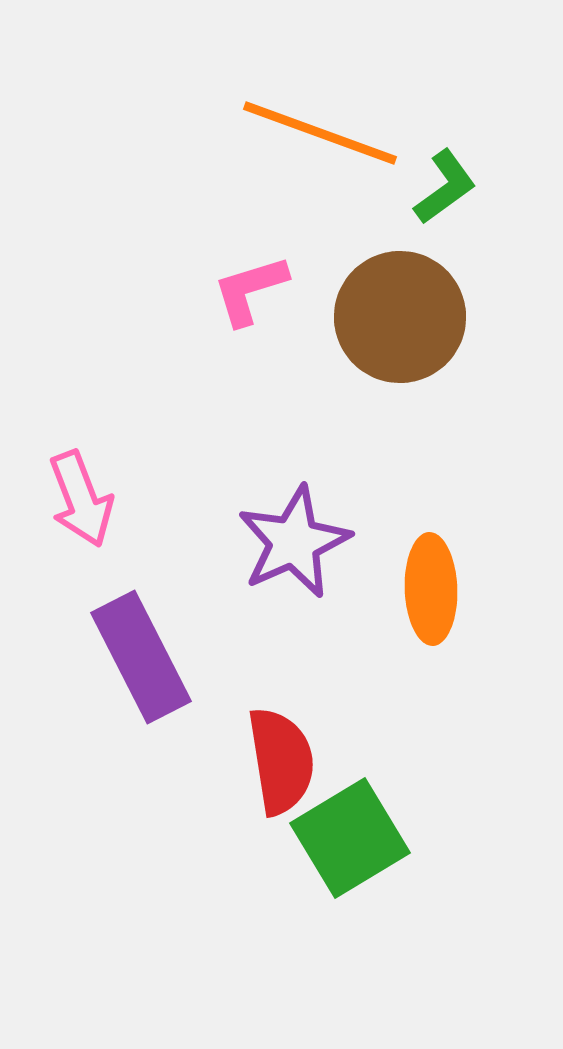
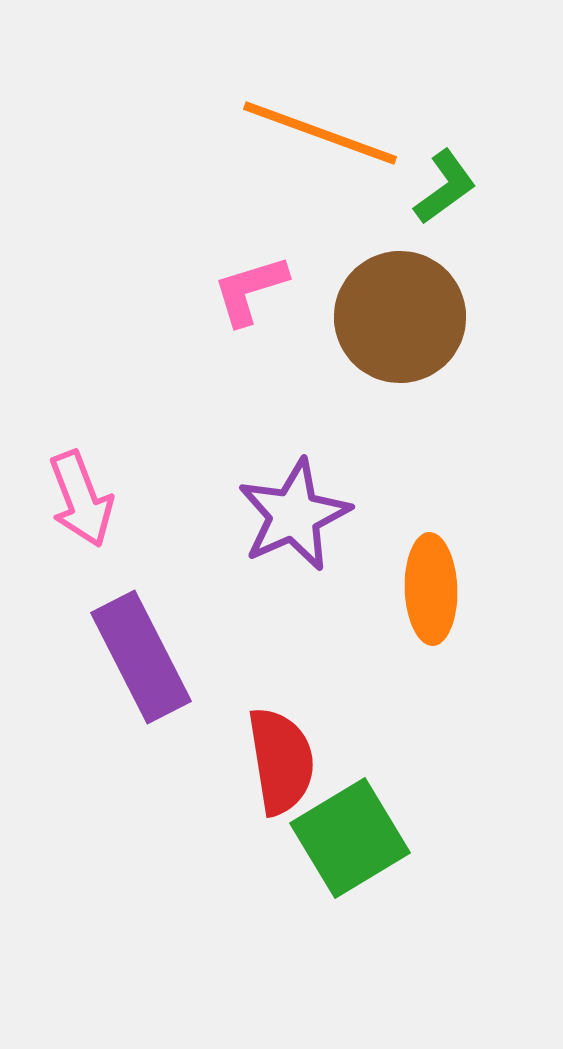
purple star: moved 27 px up
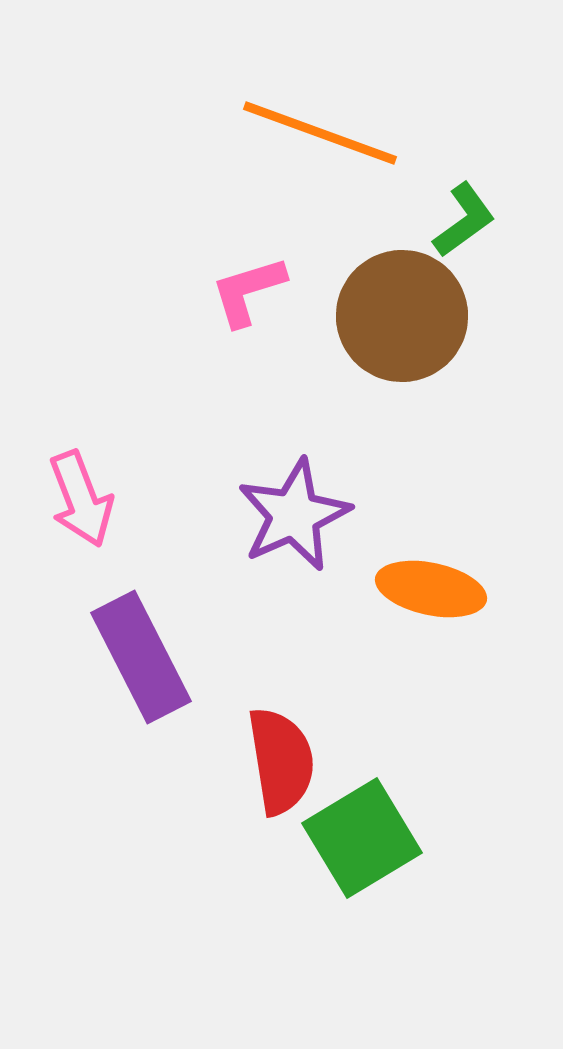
green L-shape: moved 19 px right, 33 px down
pink L-shape: moved 2 px left, 1 px down
brown circle: moved 2 px right, 1 px up
orange ellipse: rotated 76 degrees counterclockwise
green square: moved 12 px right
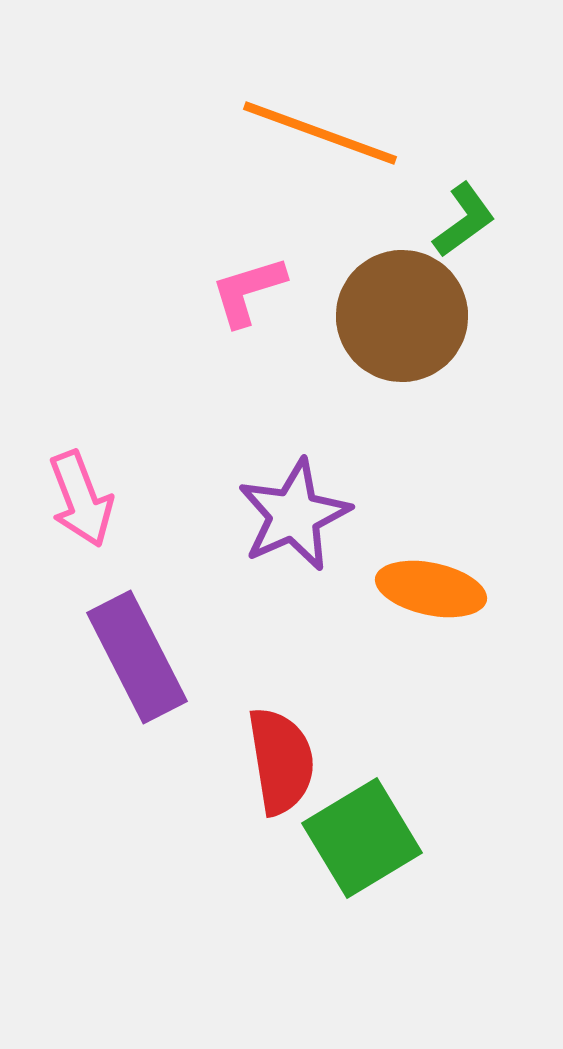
purple rectangle: moved 4 px left
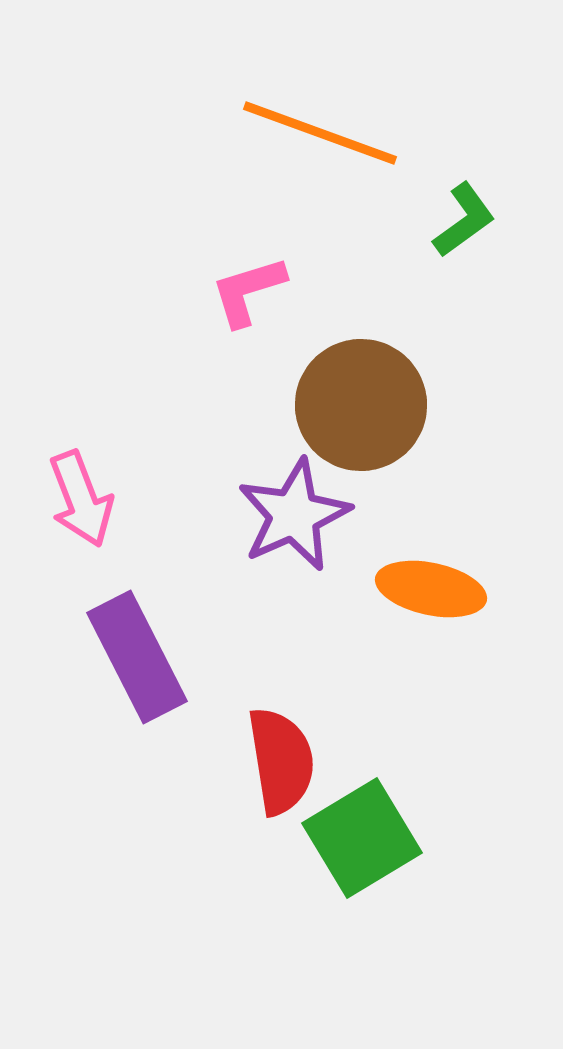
brown circle: moved 41 px left, 89 px down
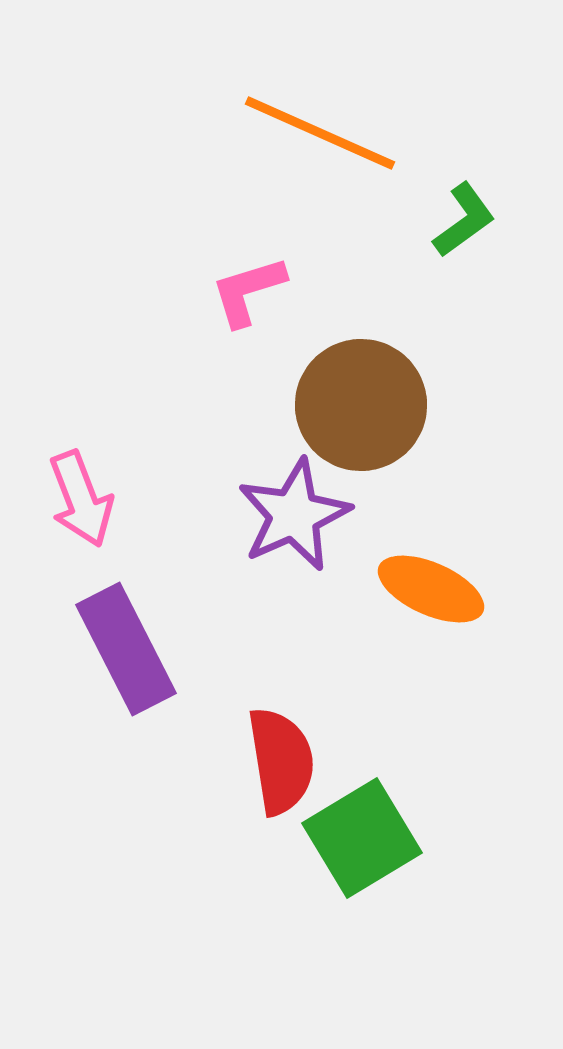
orange line: rotated 4 degrees clockwise
orange ellipse: rotated 12 degrees clockwise
purple rectangle: moved 11 px left, 8 px up
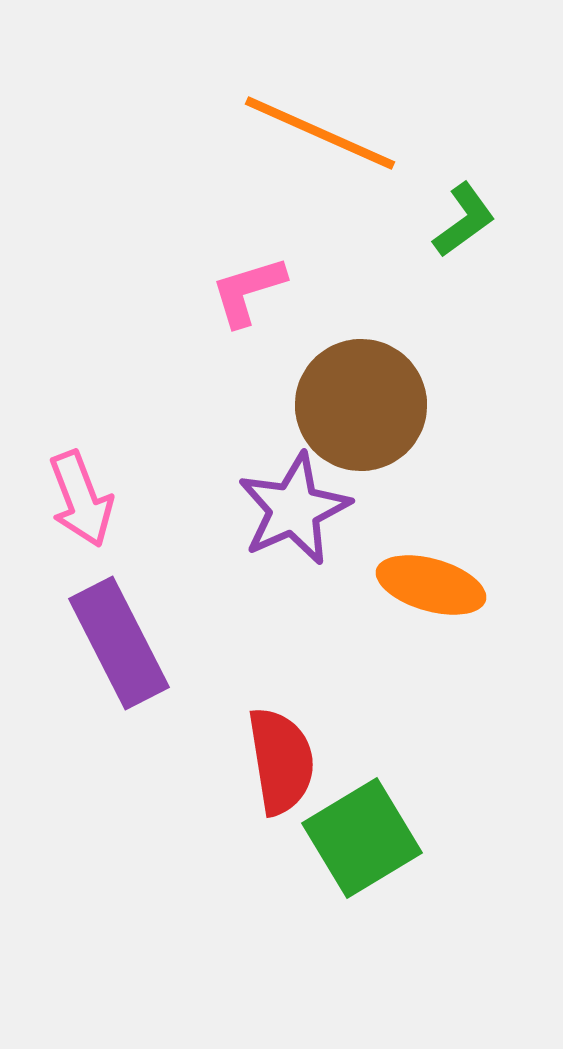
purple star: moved 6 px up
orange ellipse: moved 4 px up; rotated 8 degrees counterclockwise
purple rectangle: moved 7 px left, 6 px up
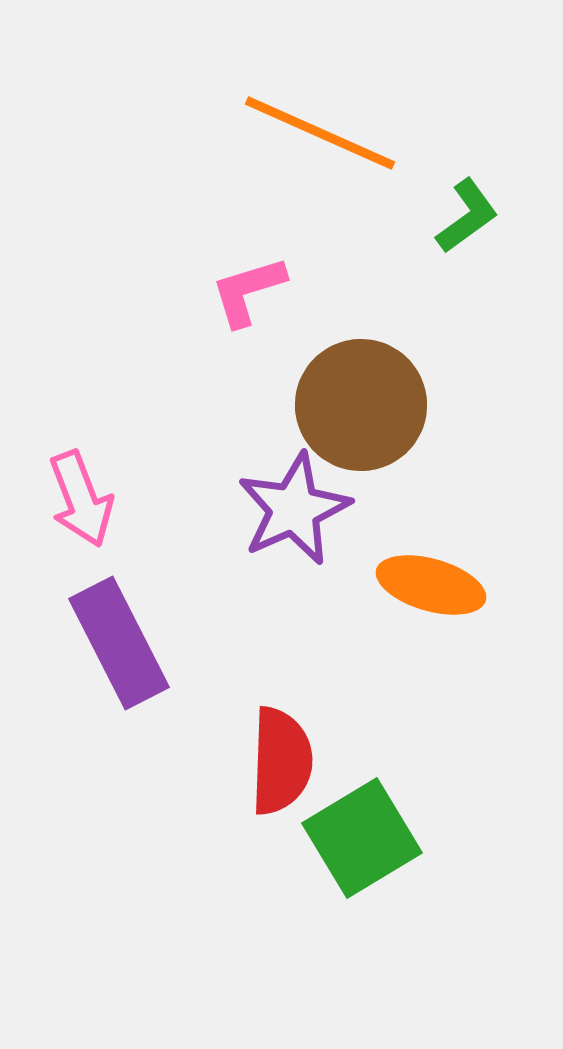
green L-shape: moved 3 px right, 4 px up
red semicircle: rotated 11 degrees clockwise
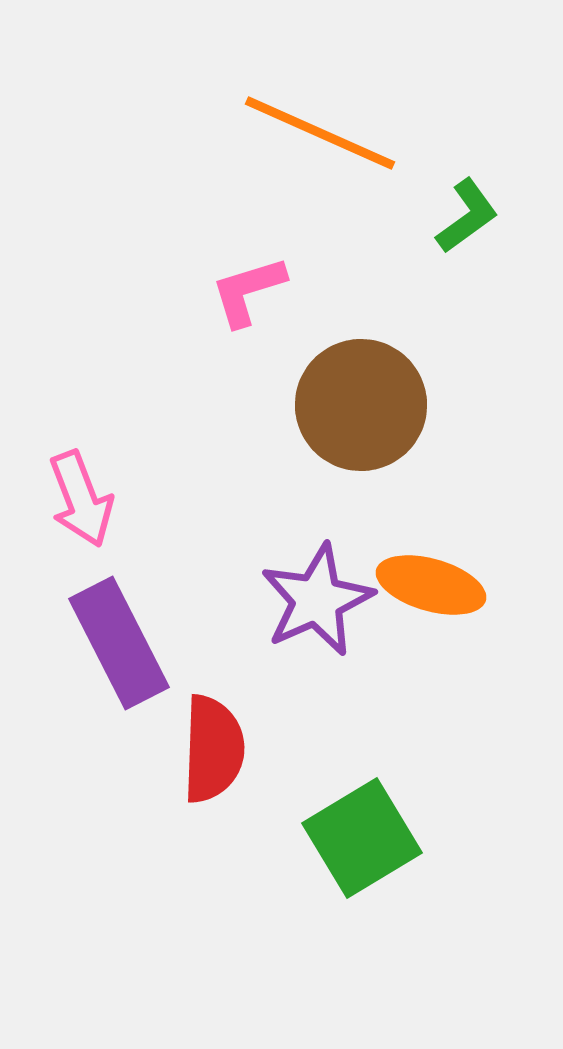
purple star: moved 23 px right, 91 px down
red semicircle: moved 68 px left, 12 px up
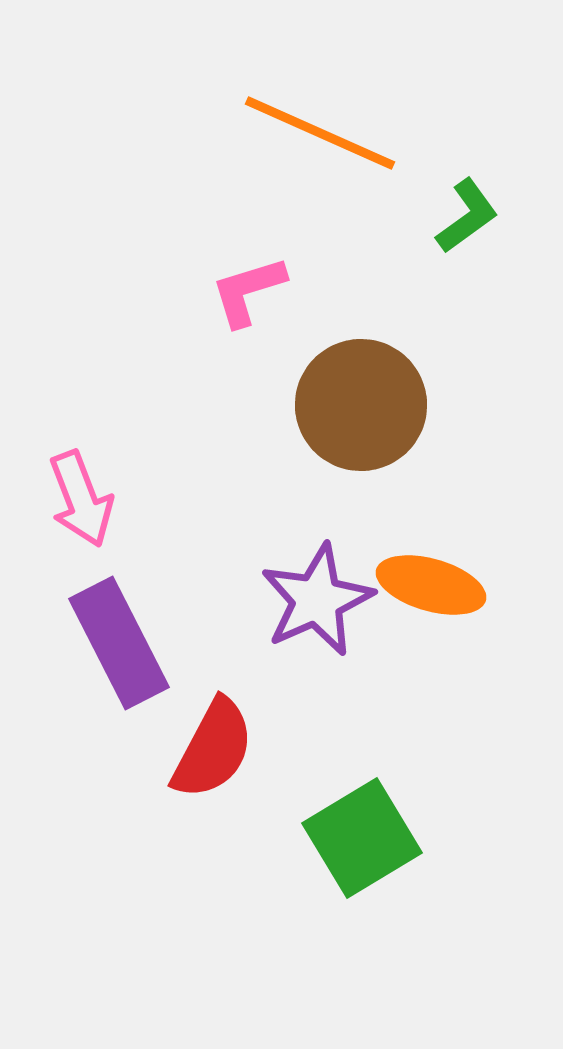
red semicircle: rotated 26 degrees clockwise
